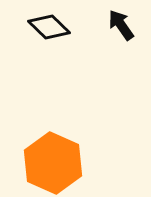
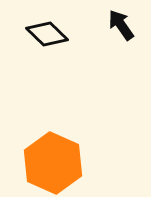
black diamond: moved 2 px left, 7 px down
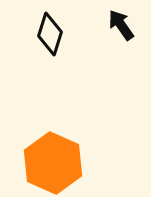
black diamond: moved 3 px right; rotated 63 degrees clockwise
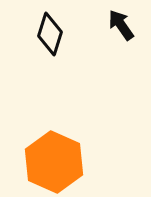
orange hexagon: moved 1 px right, 1 px up
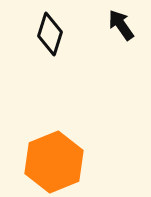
orange hexagon: rotated 14 degrees clockwise
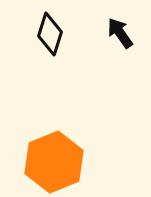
black arrow: moved 1 px left, 8 px down
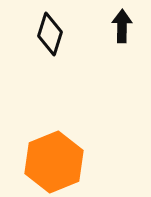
black arrow: moved 2 px right, 7 px up; rotated 36 degrees clockwise
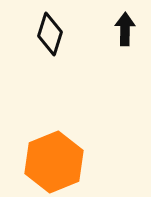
black arrow: moved 3 px right, 3 px down
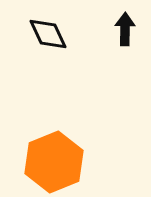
black diamond: moved 2 px left; rotated 42 degrees counterclockwise
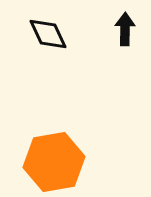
orange hexagon: rotated 12 degrees clockwise
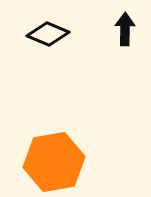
black diamond: rotated 42 degrees counterclockwise
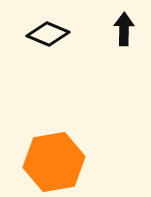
black arrow: moved 1 px left
